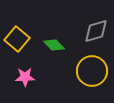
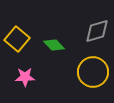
gray diamond: moved 1 px right
yellow circle: moved 1 px right, 1 px down
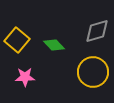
yellow square: moved 1 px down
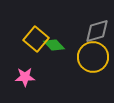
yellow square: moved 19 px right, 1 px up
yellow circle: moved 15 px up
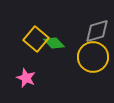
green diamond: moved 2 px up
pink star: moved 1 px right, 1 px down; rotated 24 degrees clockwise
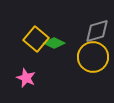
green diamond: rotated 20 degrees counterclockwise
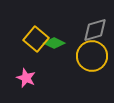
gray diamond: moved 2 px left, 1 px up
yellow circle: moved 1 px left, 1 px up
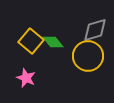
yellow square: moved 5 px left, 2 px down
green diamond: moved 1 px left, 1 px up; rotated 25 degrees clockwise
yellow circle: moved 4 px left
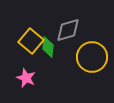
gray diamond: moved 27 px left
green diamond: moved 5 px left, 5 px down; rotated 45 degrees clockwise
yellow circle: moved 4 px right, 1 px down
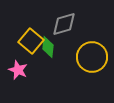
gray diamond: moved 4 px left, 6 px up
pink star: moved 8 px left, 8 px up
